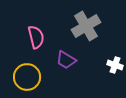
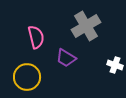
purple trapezoid: moved 2 px up
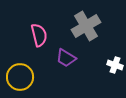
pink semicircle: moved 3 px right, 2 px up
yellow circle: moved 7 px left
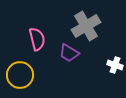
pink semicircle: moved 2 px left, 4 px down
purple trapezoid: moved 3 px right, 5 px up
yellow circle: moved 2 px up
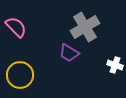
gray cross: moved 1 px left, 1 px down
pink semicircle: moved 21 px left, 12 px up; rotated 30 degrees counterclockwise
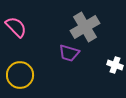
purple trapezoid: rotated 15 degrees counterclockwise
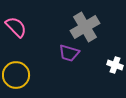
yellow circle: moved 4 px left
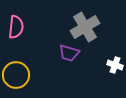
pink semicircle: rotated 50 degrees clockwise
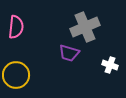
gray cross: rotated 8 degrees clockwise
white cross: moved 5 px left
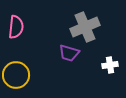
white cross: rotated 28 degrees counterclockwise
